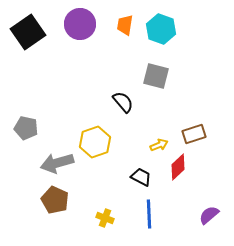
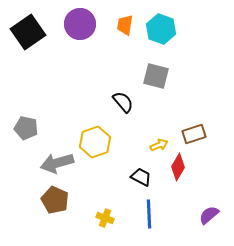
red diamond: rotated 16 degrees counterclockwise
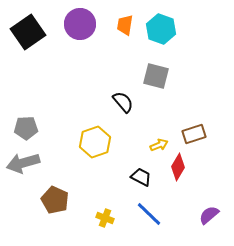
gray pentagon: rotated 15 degrees counterclockwise
gray arrow: moved 34 px left
blue line: rotated 44 degrees counterclockwise
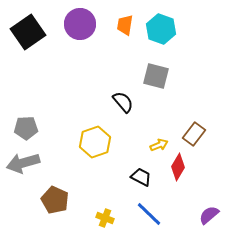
brown rectangle: rotated 35 degrees counterclockwise
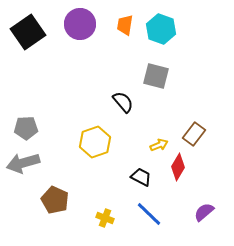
purple semicircle: moved 5 px left, 3 px up
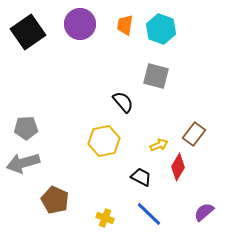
yellow hexagon: moved 9 px right, 1 px up; rotated 8 degrees clockwise
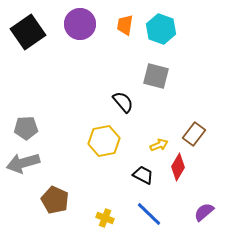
black trapezoid: moved 2 px right, 2 px up
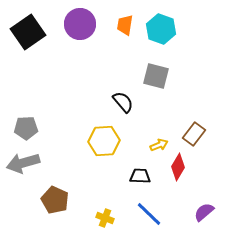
yellow hexagon: rotated 8 degrees clockwise
black trapezoid: moved 3 px left, 1 px down; rotated 25 degrees counterclockwise
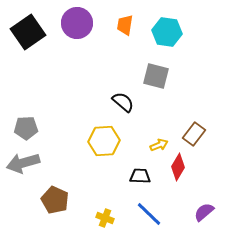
purple circle: moved 3 px left, 1 px up
cyan hexagon: moved 6 px right, 3 px down; rotated 12 degrees counterclockwise
black semicircle: rotated 10 degrees counterclockwise
